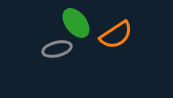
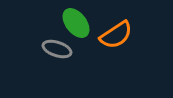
gray ellipse: rotated 32 degrees clockwise
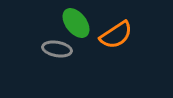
gray ellipse: rotated 8 degrees counterclockwise
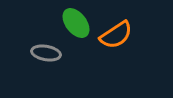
gray ellipse: moved 11 px left, 4 px down
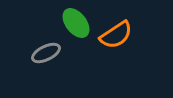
gray ellipse: rotated 36 degrees counterclockwise
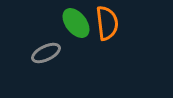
orange semicircle: moved 9 px left, 12 px up; rotated 64 degrees counterclockwise
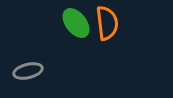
gray ellipse: moved 18 px left, 18 px down; rotated 12 degrees clockwise
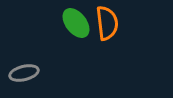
gray ellipse: moved 4 px left, 2 px down
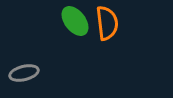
green ellipse: moved 1 px left, 2 px up
